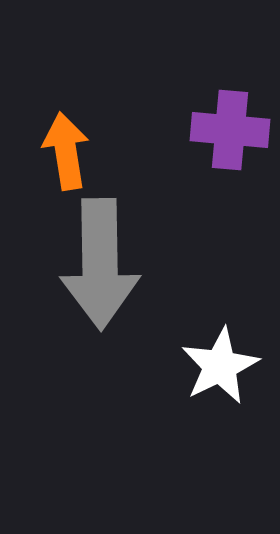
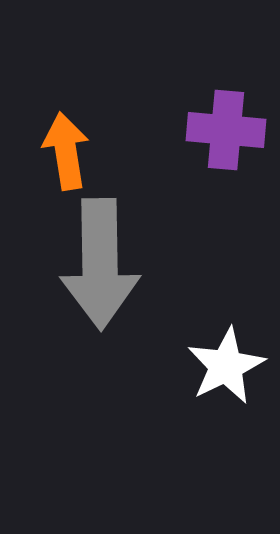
purple cross: moved 4 px left
white star: moved 6 px right
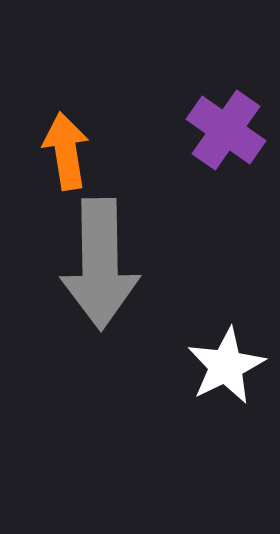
purple cross: rotated 30 degrees clockwise
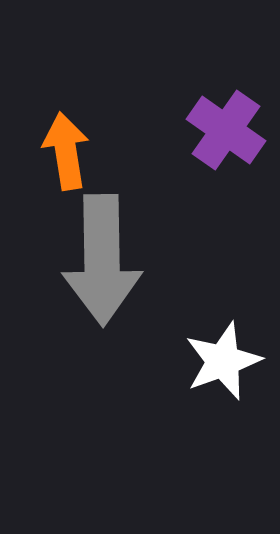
gray arrow: moved 2 px right, 4 px up
white star: moved 3 px left, 5 px up; rotated 6 degrees clockwise
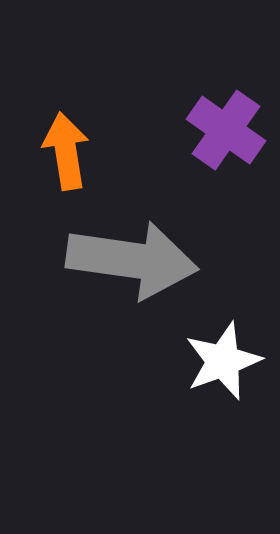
gray arrow: moved 30 px right; rotated 81 degrees counterclockwise
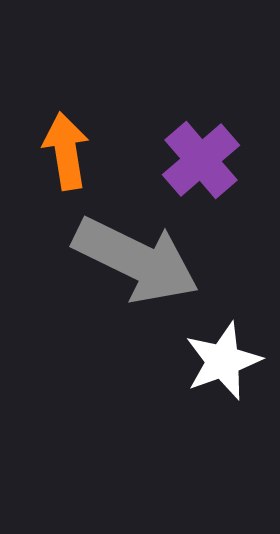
purple cross: moved 25 px left, 30 px down; rotated 14 degrees clockwise
gray arrow: moved 4 px right; rotated 18 degrees clockwise
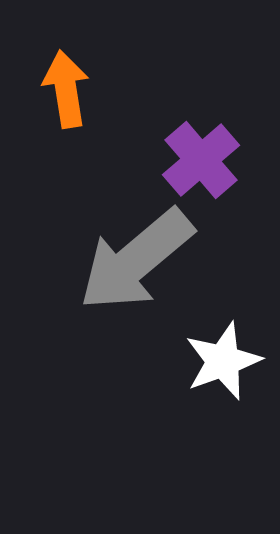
orange arrow: moved 62 px up
gray arrow: rotated 114 degrees clockwise
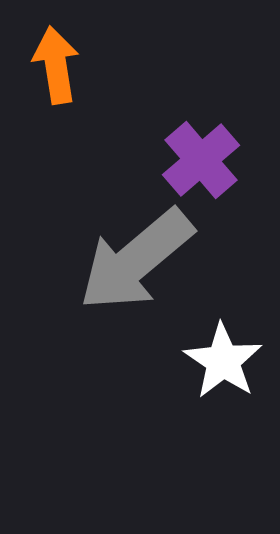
orange arrow: moved 10 px left, 24 px up
white star: rotated 18 degrees counterclockwise
